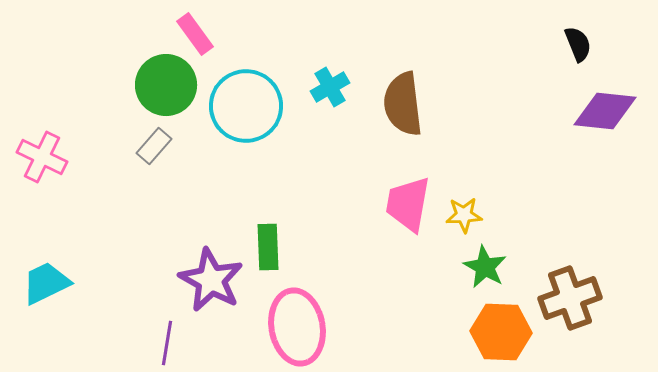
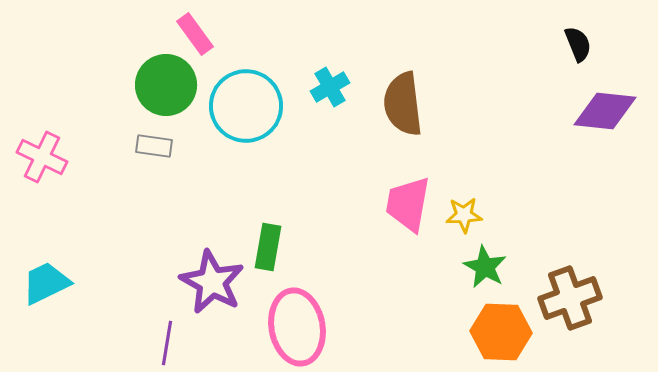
gray rectangle: rotated 57 degrees clockwise
green rectangle: rotated 12 degrees clockwise
purple star: moved 1 px right, 2 px down
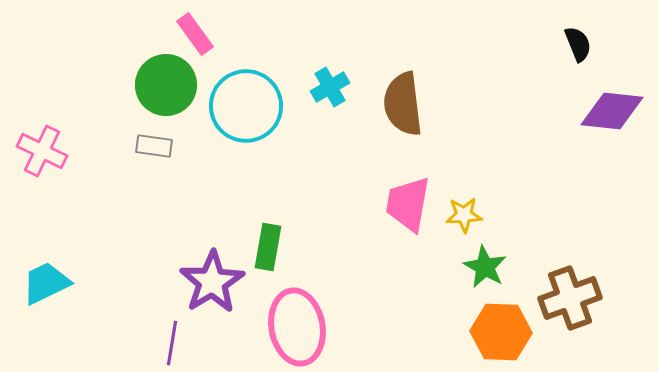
purple diamond: moved 7 px right
pink cross: moved 6 px up
purple star: rotated 12 degrees clockwise
purple line: moved 5 px right
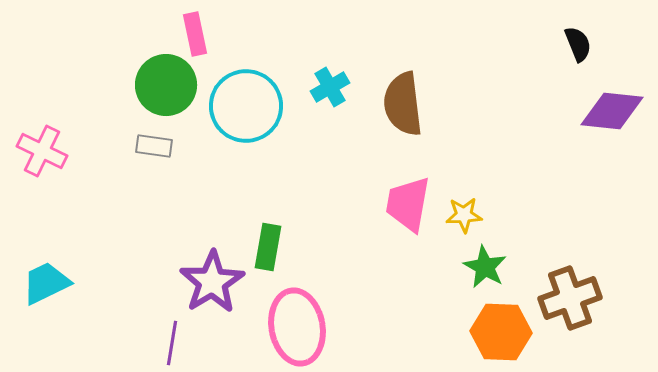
pink rectangle: rotated 24 degrees clockwise
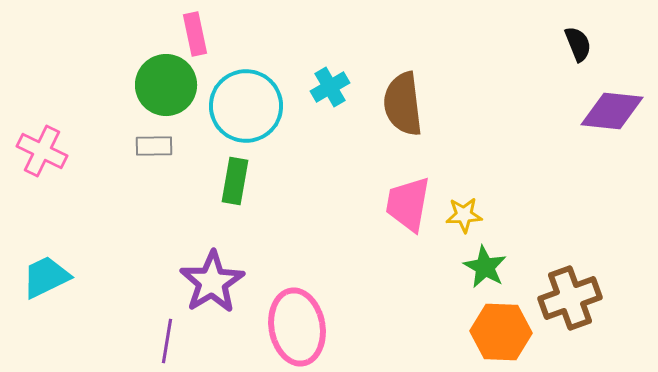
gray rectangle: rotated 9 degrees counterclockwise
green rectangle: moved 33 px left, 66 px up
cyan trapezoid: moved 6 px up
purple line: moved 5 px left, 2 px up
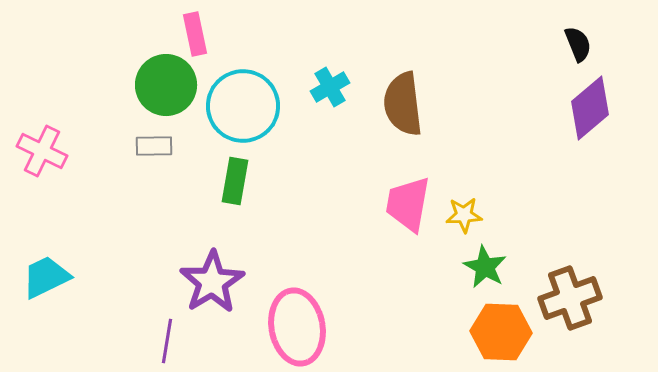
cyan circle: moved 3 px left
purple diamond: moved 22 px left, 3 px up; rotated 46 degrees counterclockwise
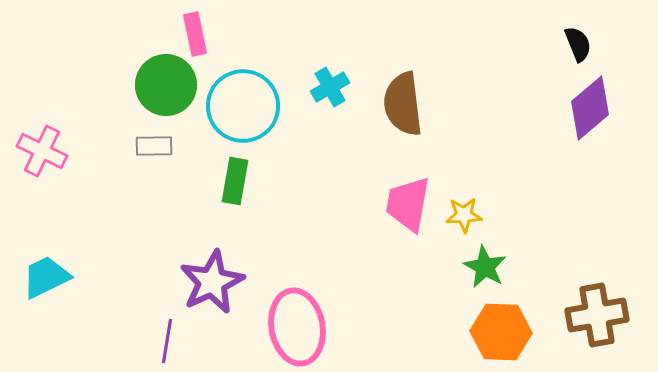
purple star: rotated 6 degrees clockwise
brown cross: moved 27 px right, 17 px down; rotated 10 degrees clockwise
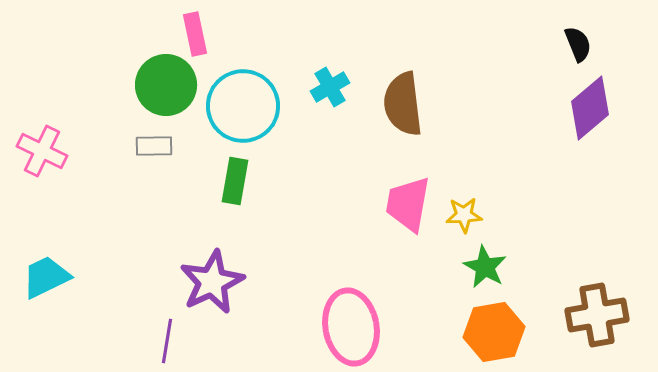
pink ellipse: moved 54 px right
orange hexagon: moved 7 px left; rotated 12 degrees counterclockwise
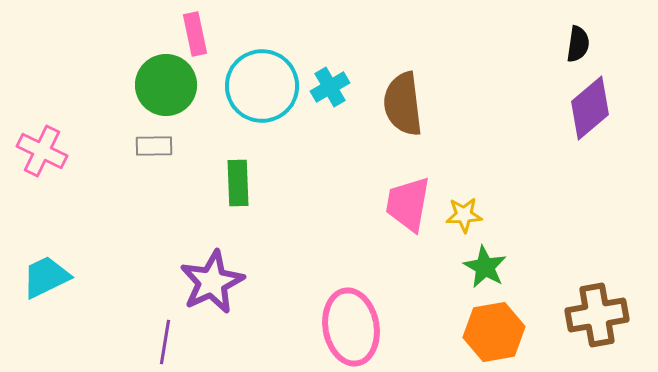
black semicircle: rotated 30 degrees clockwise
cyan circle: moved 19 px right, 20 px up
green rectangle: moved 3 px right, 2 px down; rotated 12 degrees counterclockwise
purple line: moved 2 px left, 1 px down
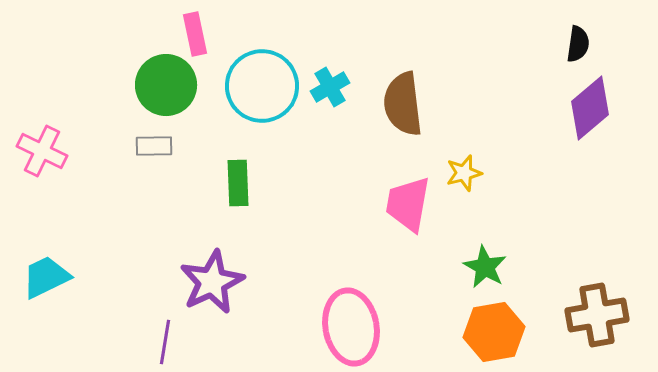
yellow star: moved 42 px up; rotated 12 degrees counterclockwise
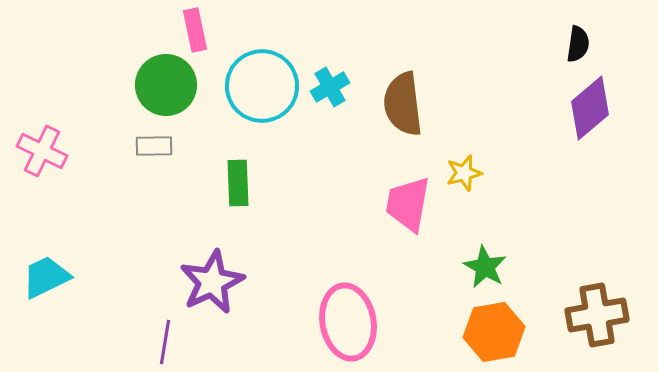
pink rectangle: moved 4 px up
pink ellipse: moved 3 px left, 5 px up
